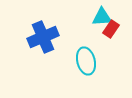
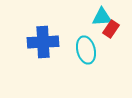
blue cross: moved 5 px down; rotated 20 degrees clockwise
cyan ellipse: moved 11 px up
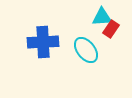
cyan ellipse: rotated 24 degrees counterclockwise
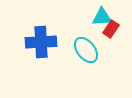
blue cross: moved 2 px left
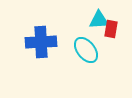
cyan triangle: moved 3 px left, 3 px down
red rectangle: rotated 24 degrees counterclockwise
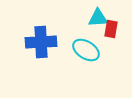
cyan triangle: moved 1 px left, 2 px up
cyan ellipse: rotated 20 degrees counterclockwise
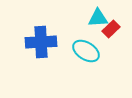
red rectangle: rotated 36 degrees clockwise
cyan ellipse: moved 1 px down
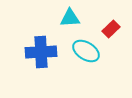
cyan triangle: moved 28 px left
blue cross: moved 10 px down
